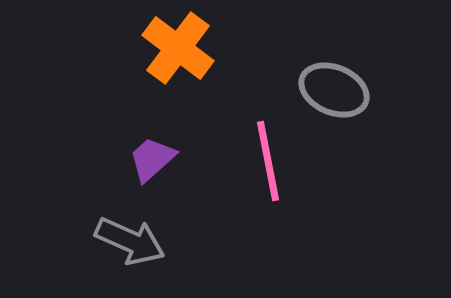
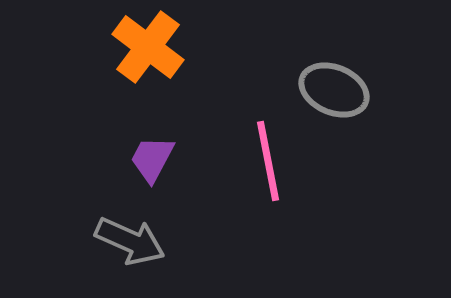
orange cross: moved 30 px left, 1 px up
purple trapezoid: rotated 20 degrees counterclockwise
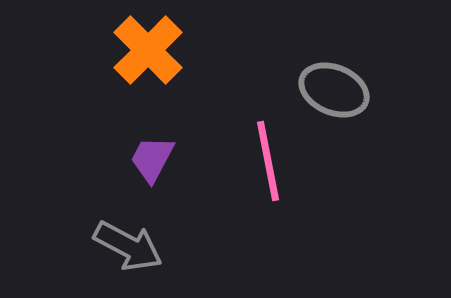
orange cross: moved 3 px down; rotated 8 degrees clockwise
gray arrow: moved 2 px left, 5 px down; rotated 4 degrees clockwise
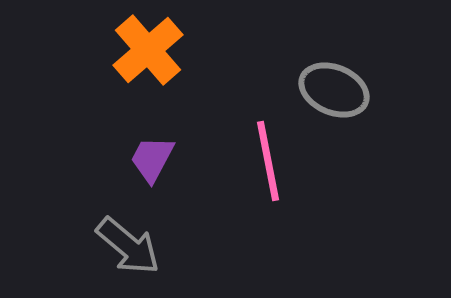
orange cross: rotated 4 degrees clockwise
gray arrow: rotated 12 degrees clockwise
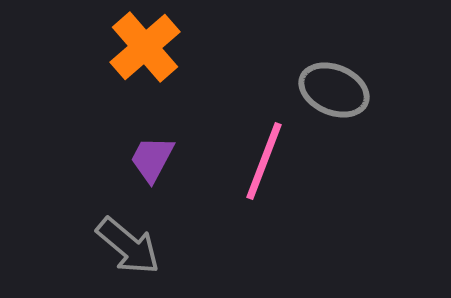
orange cross: moved 3 px left, 3 px up
pink line: moved 4 px left; rotated 32 degrees clockwise
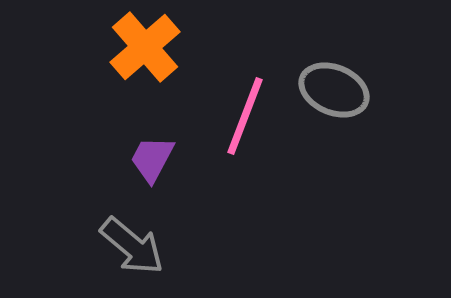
pink line: moved 19 px left, 45 px up
gray arrow: moved 4 px right
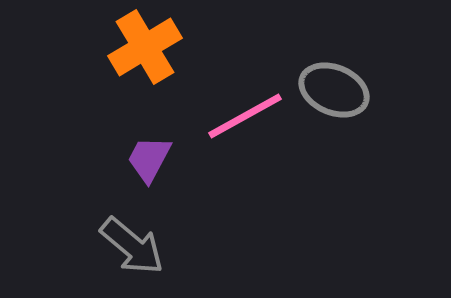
orange cross: rotated 10 degrees clockwise
pink line: rotated 40 degrees clockwise
purple trapezoid: moved 3 px left
